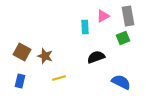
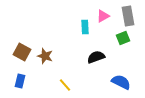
yellow line: moved 6 px right, 7 px down; rotated 64 degrees clockwise
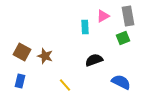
black semicircle: moved 2 px left, 3 px down
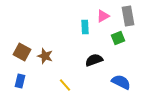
green square: moved 5 px left
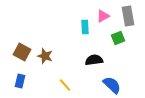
black semicircle: rotated 12 degrees clockwise
blue semicircle: moved 9 px left, 3 px down; rotated 18 degrees clockwise
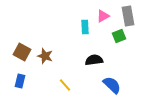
green square: moved 1 px right, 2 px up
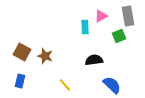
pink triangle: moved 2 px left
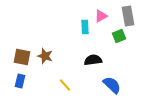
brown square: moved 5 px down; rotated 18 degrees counterclockwise
black semicircle: moved 1 px left
